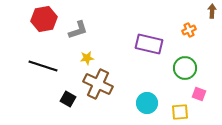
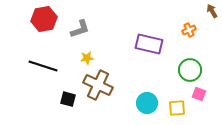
brown arrow: rotated 32 degrees counterclockwise
gray L-shape: moved 2 px right, 1 px up
green circle: moved 5 px right, 2 px down
brown cross: moved 1 px down
black square: rotated 14 degrees counterclockwise
yellow square: moved 3 px left, 4 px up
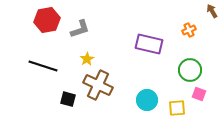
red hexagon: moved 3 px right, 1 px down
yellow star: moved 1 px down; rotated 24 degrees counterclockwise
cyan circle: moved 3 px up
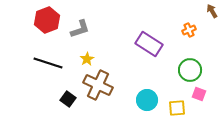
red hexagon: rotated 10 degrees counterclockwise
purple rectangle: rotated 20 degrees clockwise
black line: moved 5 px right, 3 px up
black square: rotated 21 degrees clockwise
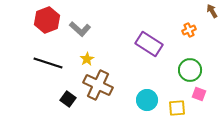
gray L-shape: rotated 60 degrees clockwise
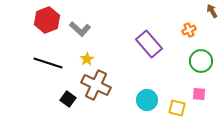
purple rectangle: rotated 16 degrees clockwise
green circle: moved 11 px right, 9 px up
brown cross: moved 2 px left
pink square: rotated 16 degrees counterclockwise
yellow square: rotated 18 degrees clockwise
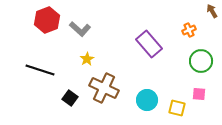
black line: moved 8 px left, 7 px down
brown cross: moved 8 px right, 3 px down
black square: moved 2 px right, 1 px up
